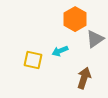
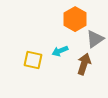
brown arrow: moved 14 px up
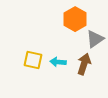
cyan arrow: moved 2 px left, 11 px down; rotated 28 degrees clockwise
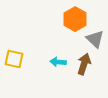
gray triangle: rotated 42 degrees counterclockwise
yellow square: moved 19 px left, 1 px up
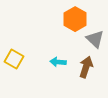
yellow square: rotated 18 degrees clockwise
brown arrow: moved 2 px right, 3 px down
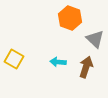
orange hexagon: moved 5 px left, 1 px up; rotated 10 degrees counterclockwise
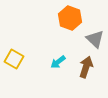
cyan arrow: rotated 42 degrees counterclockwise
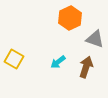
orange hexagon: rotated 15 degrees clockwise
gray triangle: rotated 24 degrees counterclockwise
